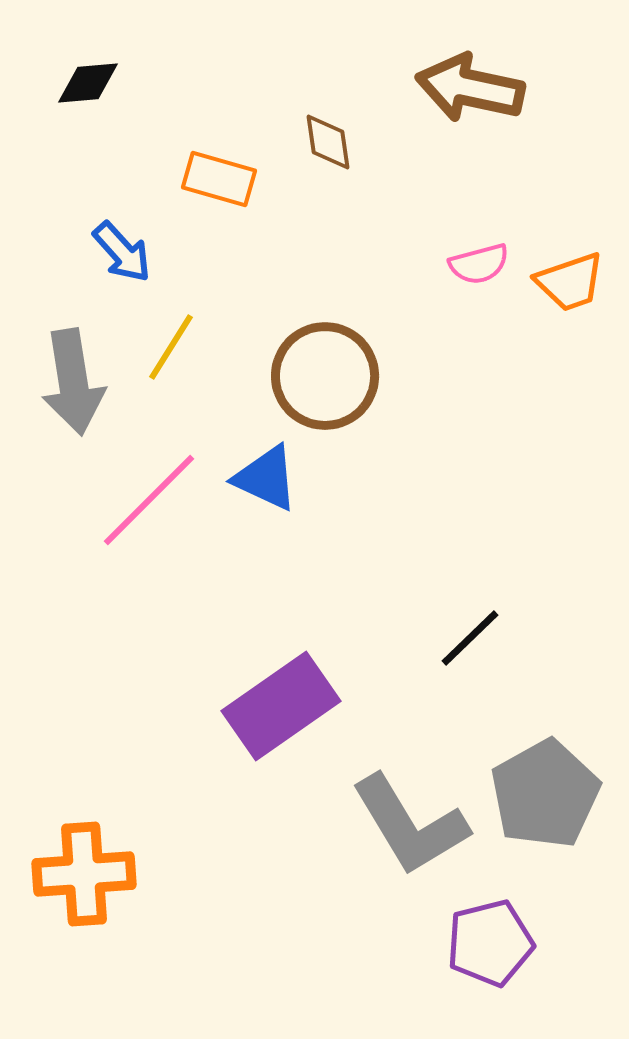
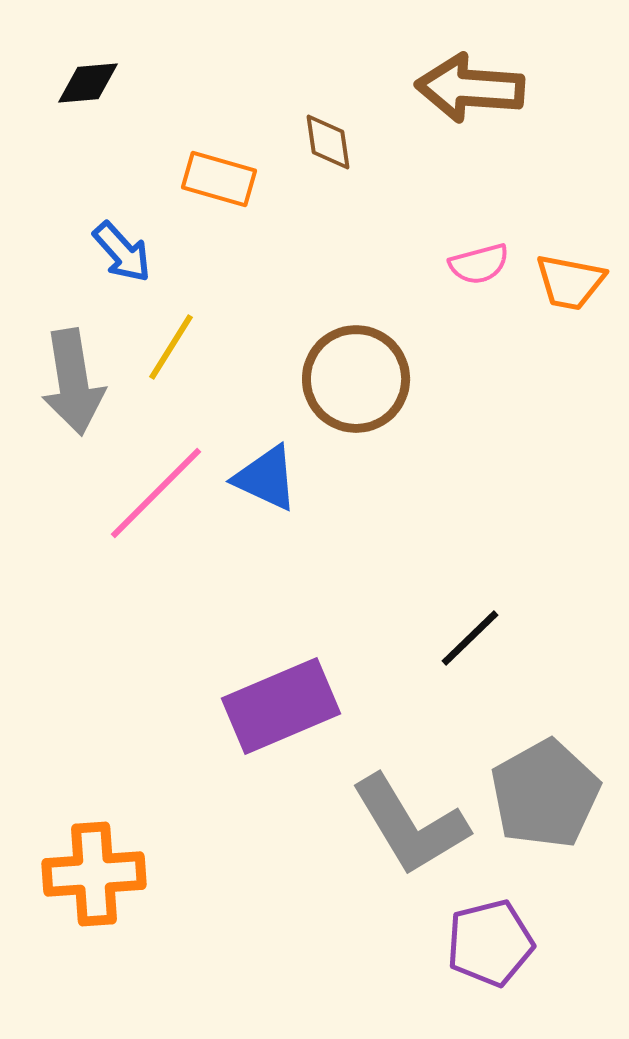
brown arrow: rotated 8 degrees counterclockwise
orange trapezoid: rotated 30 degrees clockwise
brown circle: moved 31 px right, 3 px down
pink line: moved 7 px right, 7 px up
purple rectangle: rotated 12 degrees clockwise
orange cross: moved 10 px right
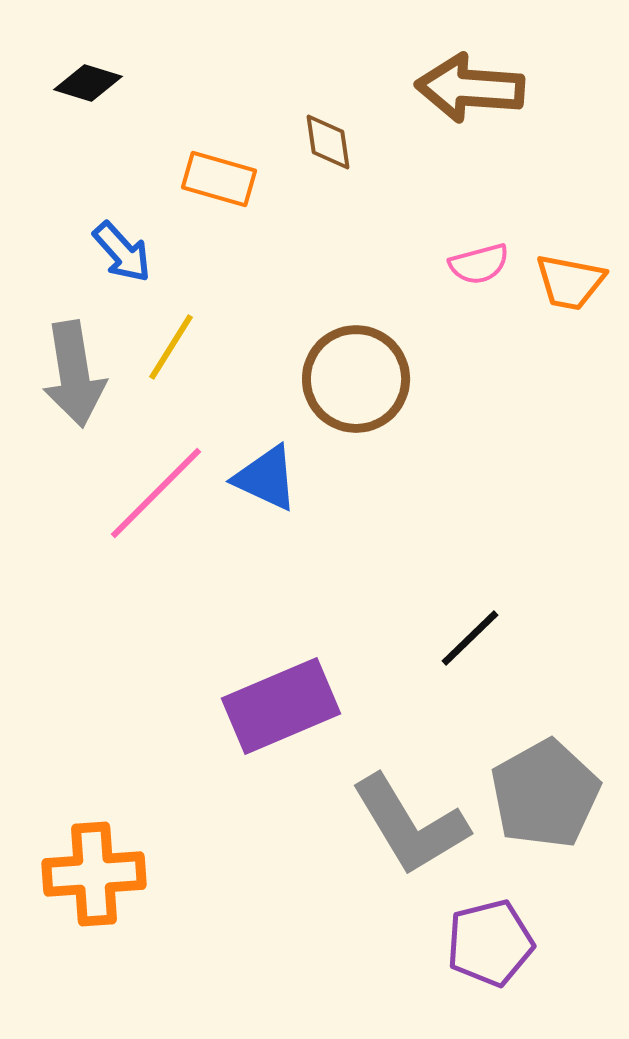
black diamond: rotated 22 degrees clockwise
gray arrow: moved 1 px right, 8 px up
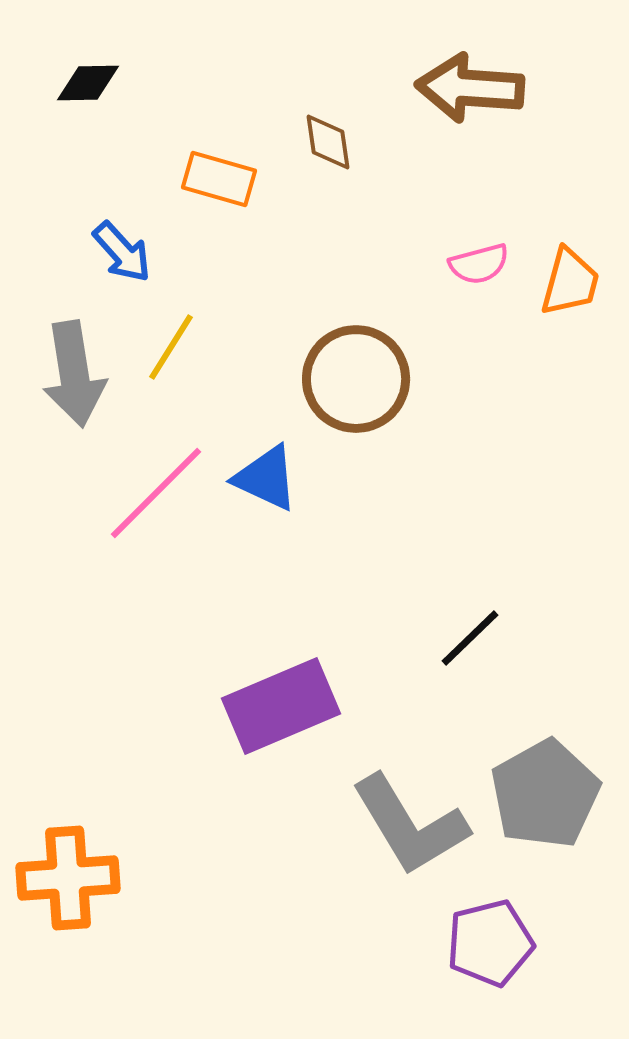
black diamond: rotated 18 degrees counterclockwise
orange trapezoid: rotated 86 degrees counterclockwise
orange cross: moved 26 px left, 4 px down
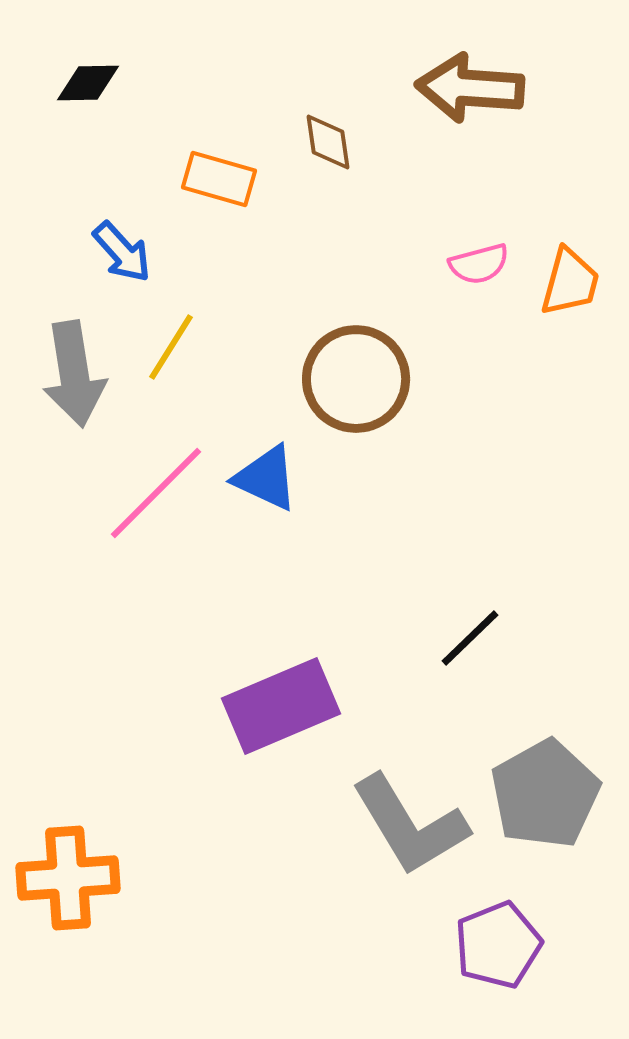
purple pentagon: moved 8 px right, 2 px down; rotated 8 degrees counterclockwise
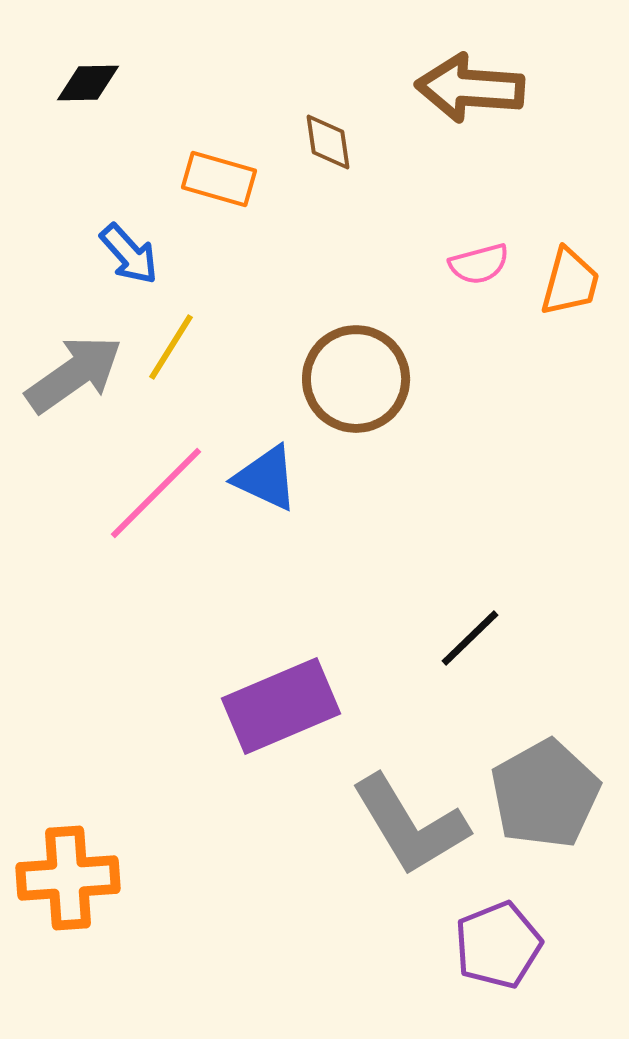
blue arrow: moved 7 px right, 2 px down
gray arrow: rotated 116 degrees counterclockwise
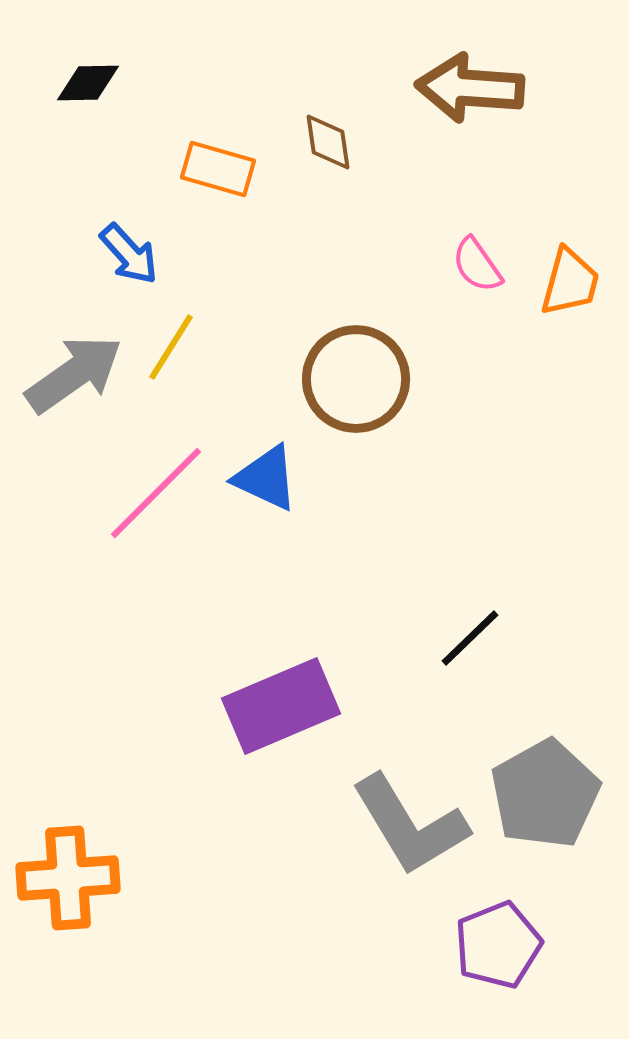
orange rectangle: moved 1 px left, 10 px up
pink semicircle: moved 2 px left, 1 px down; rotated 70 degrees clockwise
